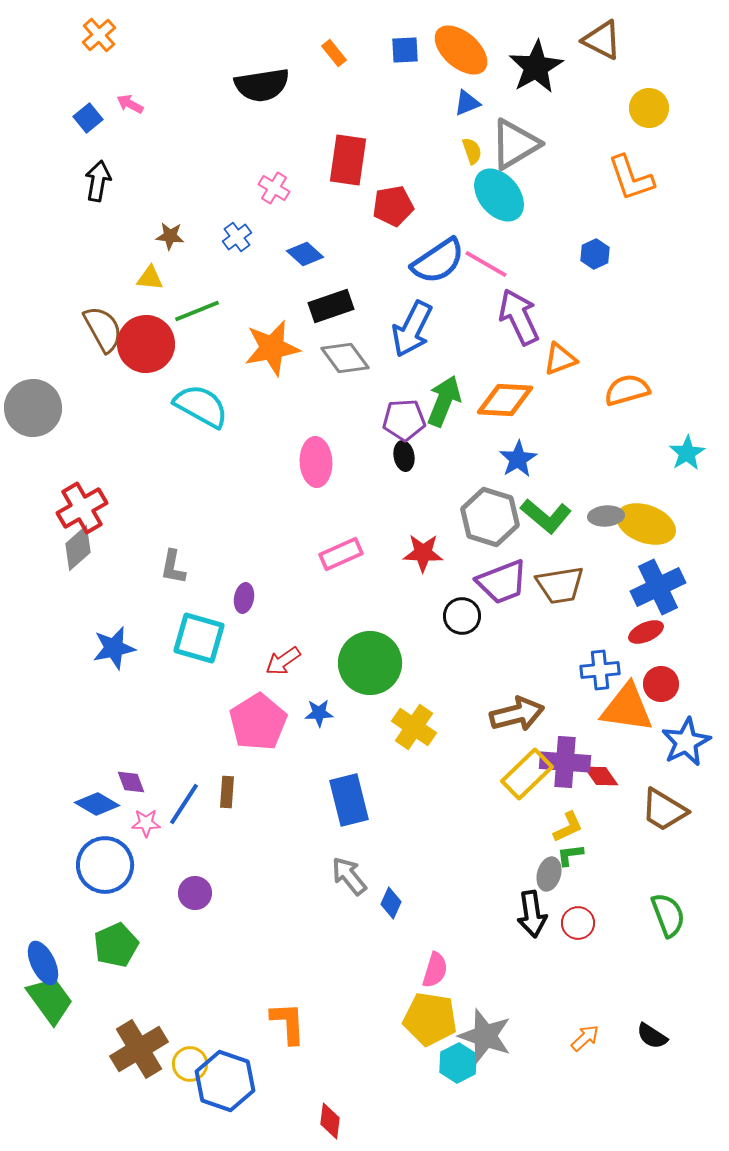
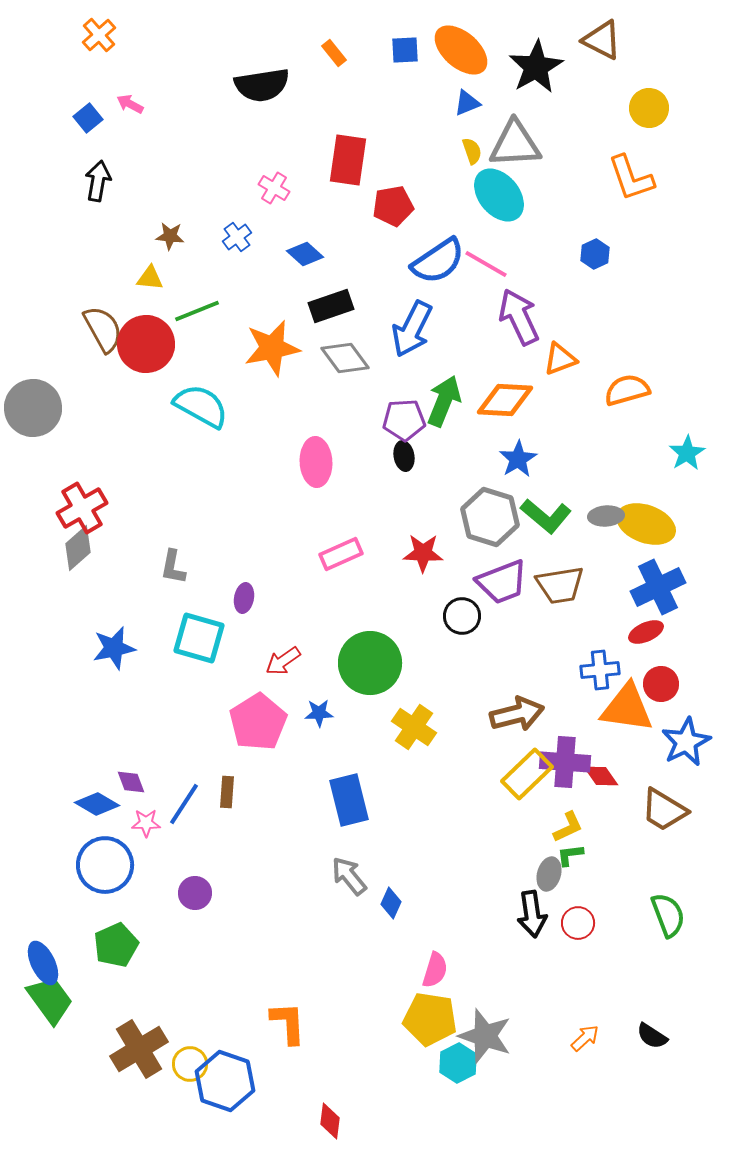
gray triangle at (515, 144): rotated 28 degrees clockwise
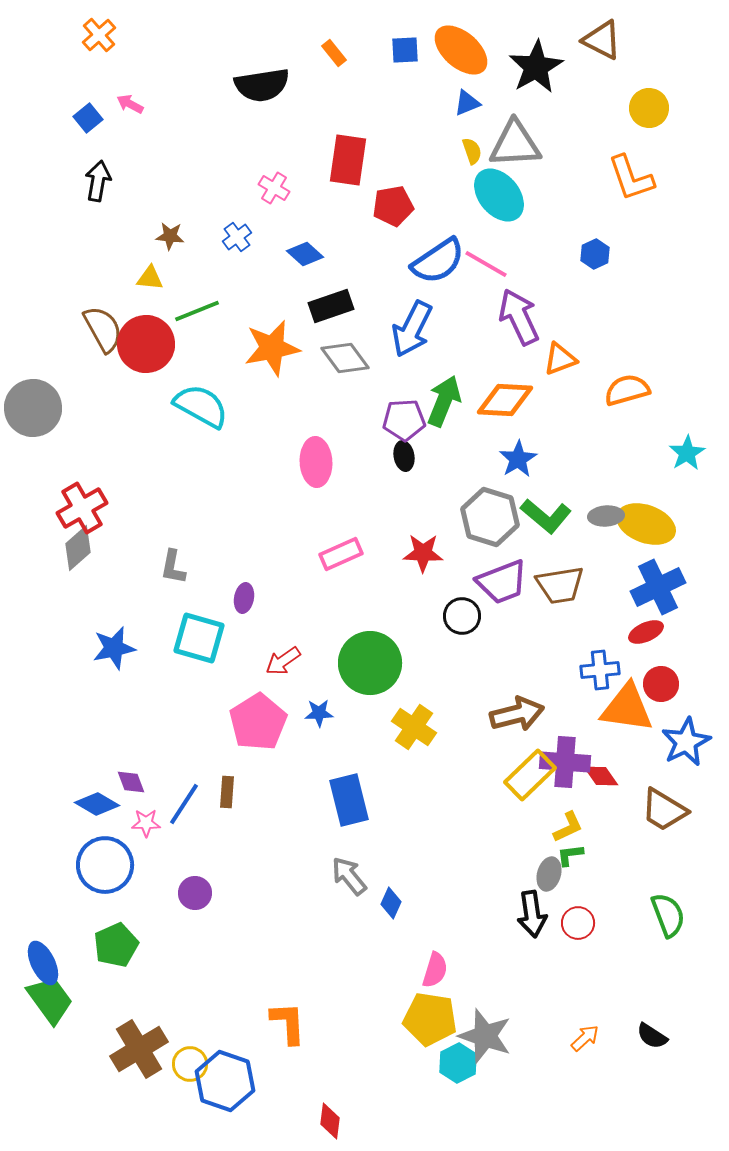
yellow rectangle at (527, 774): moved 3 px right, 1 px down
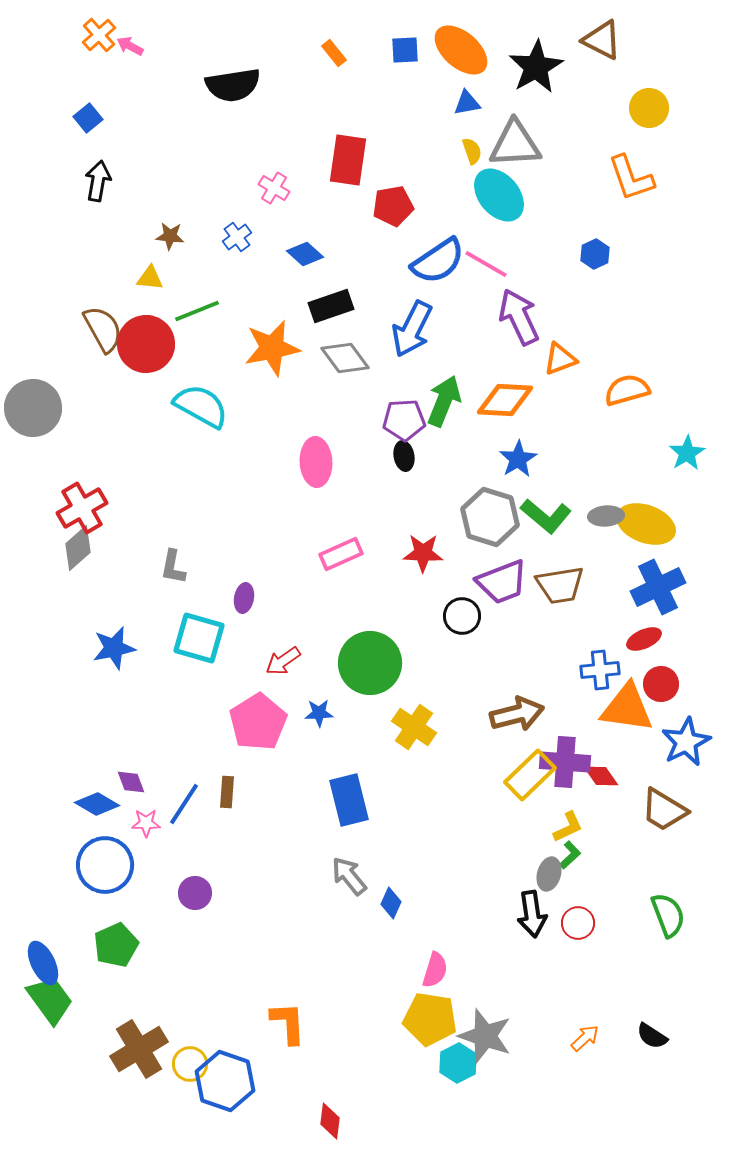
black semicircle at (262, 85): moved 29 px left
blue triangle at (467, 103): rotated 12 degrees clockwise
pink arrow at (130, 104): moved 58 px up
red ellipse at (646, 632): moved 2 px left, 7 px down
green L-shape at (570, 855): rotated 144 degrees clockwise
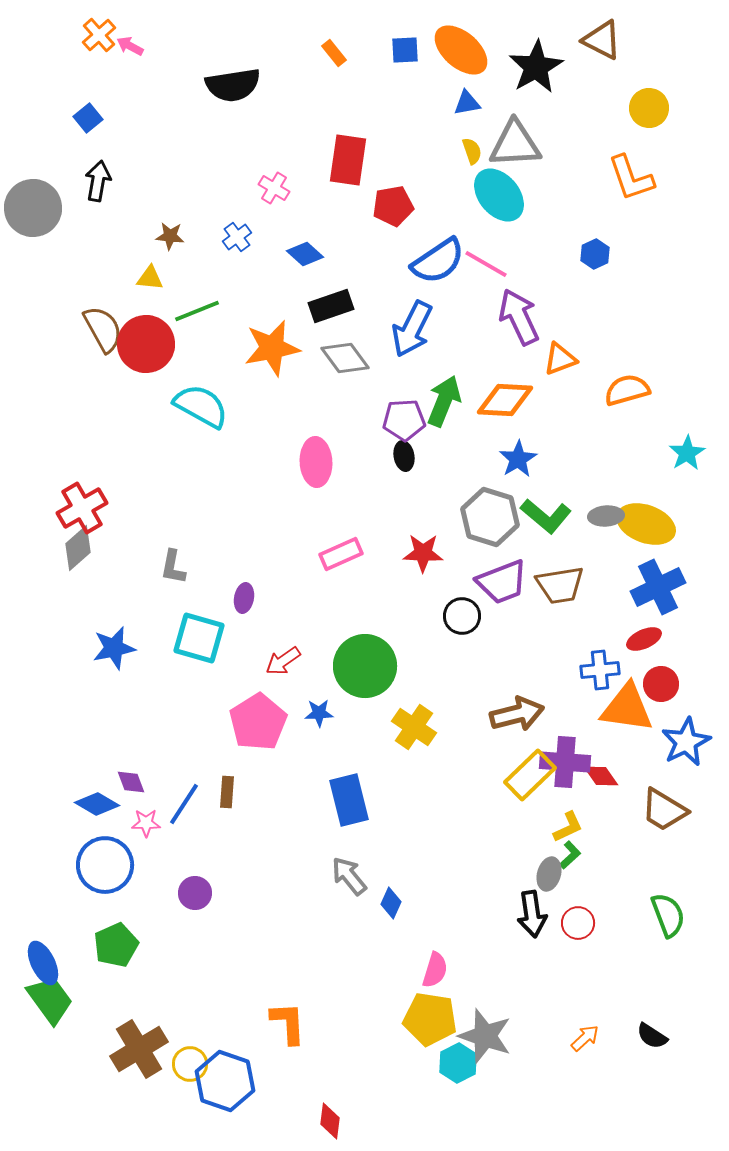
gray circle at (33, 408): moved 200 px up
green circle at (370, 663): moved 5 px left, 3 px down
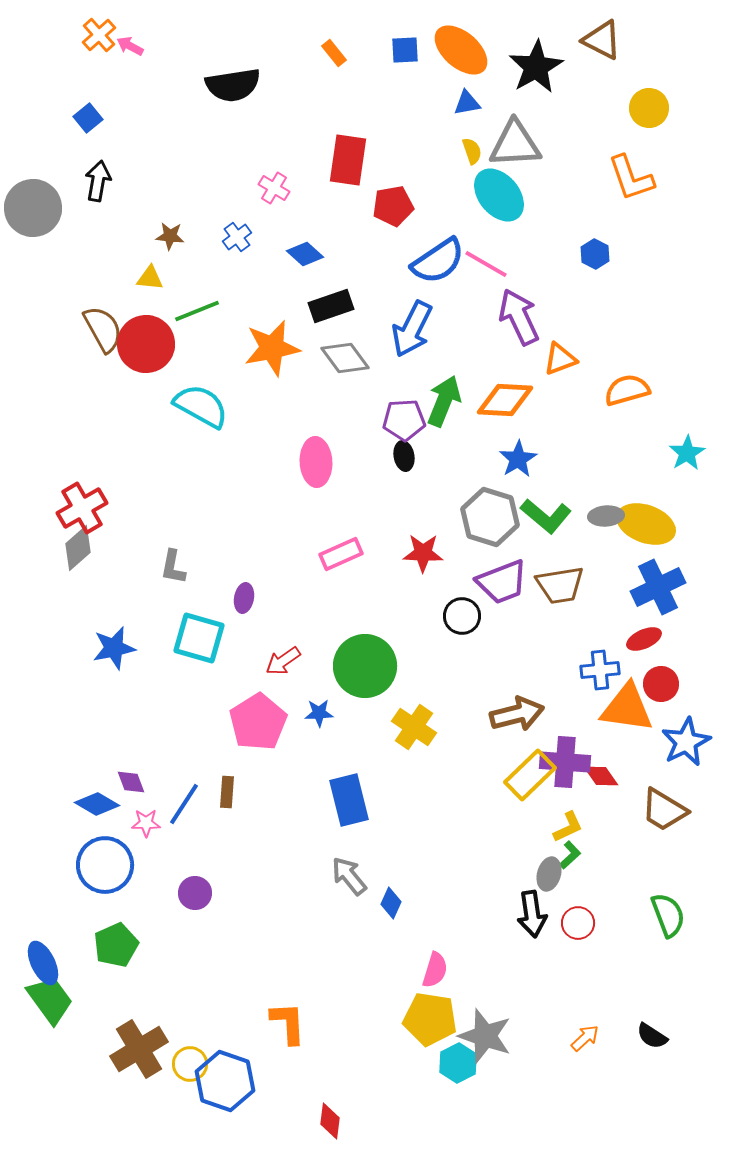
blue hexagon at (595, 254): rotated 8 degrees counterclockwise
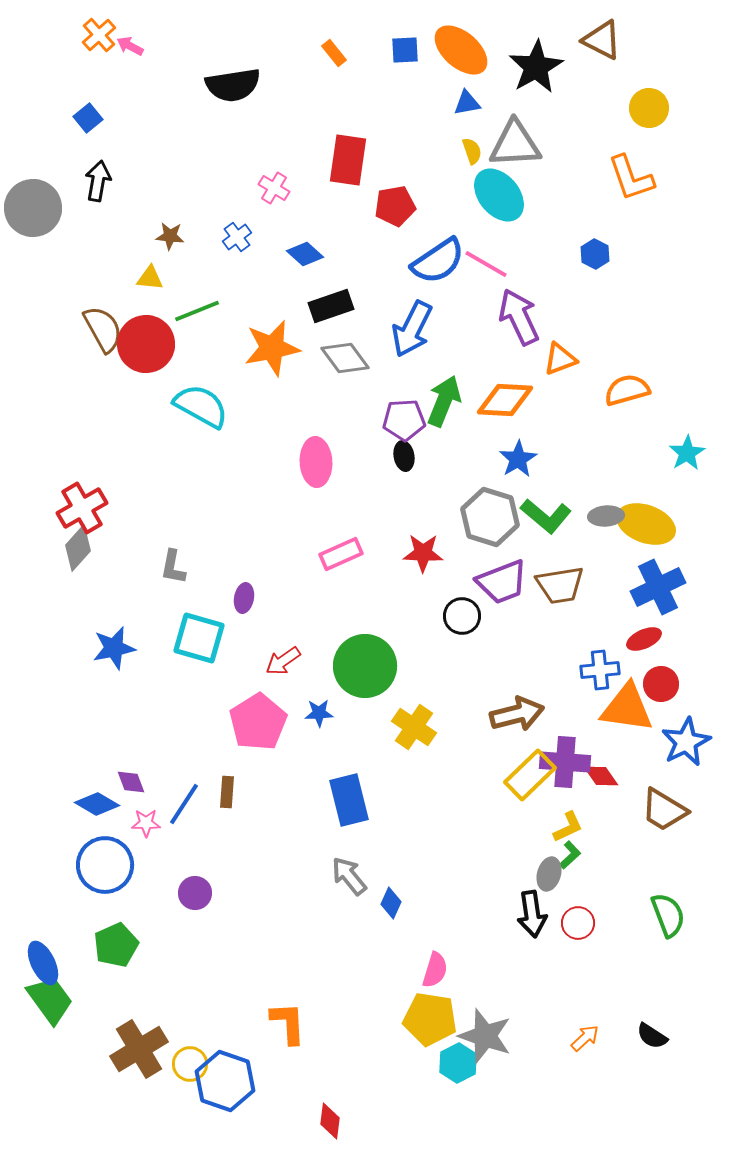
red pentagon at (393, 206): moved 2 px right
gray diamond at (78, 548): rotated 6 degrees counterclockwise
